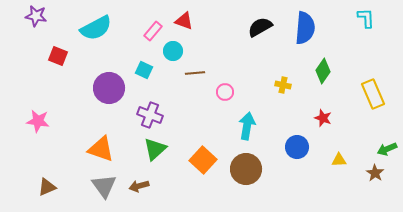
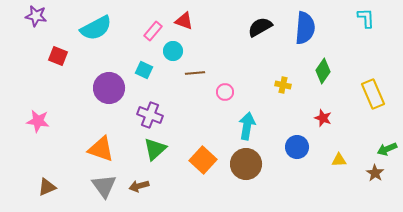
brown circle: moved 5 px up
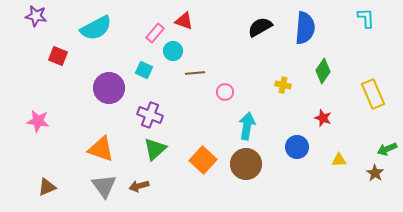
pink rectangle: moved 2 px right, 2 px down
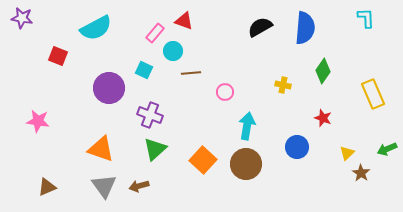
purple star: moved 14 px left, 2 px down
brown line: moved 4 px left
yellow triangle: moved 8 px right, 7 px up; rotated 42 degrees counterclockwise
brown star: moved 14 px left
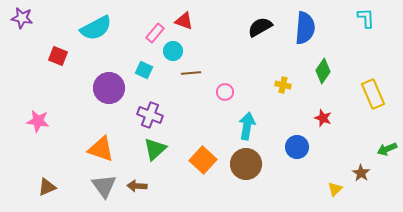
yellow triangle: moved 12 px left, 36 px down
brown arrow: moved 2 px left; rotated 18 degrees clockwise
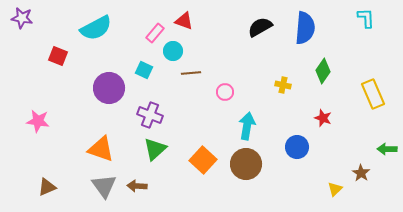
green arrow: rotated 24 degrees clockwise
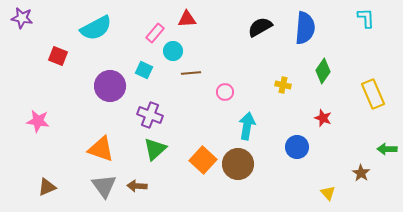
red triangle: moved 3 px right, 2 px up; rotated 24 degrees counterclockwise
purple circle: moved 1 px right, 2 px up
brown circle: moved 8 px left
yellow triangle: moved 7 px left, 4 px down; rotated 28 degrees counterclockwise
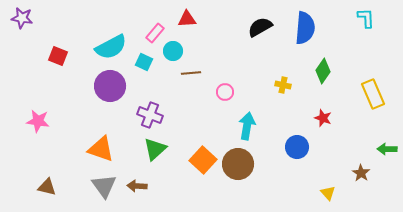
cyan semicircle: moved 15 px right, 19 px down
cyan square: moved 8 px up
brown triangle: rotated 36 degrees clockwise
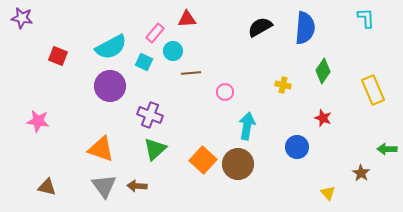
yellow rectangle: moved 4 px up
